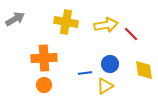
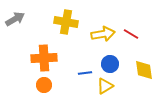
yellow arrow: moved 3 px left, 9 px down
red line: rotated 14 degrees counterclockwise
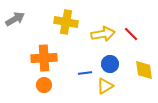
red line: rotated 14 degrees clockwise
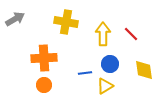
yellow arrow: rotated 80 degrees counterclockwise
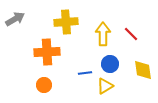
yellow cross: rotated 15 degrees counterclockwise
orange cross: moved 3 px right, 6 px up
yellow diamond: moved 1 px left
